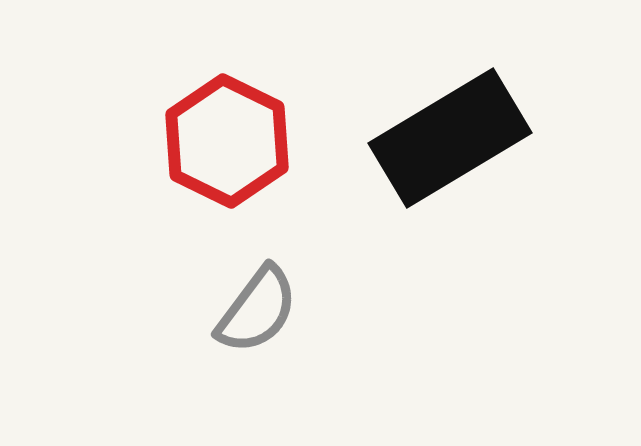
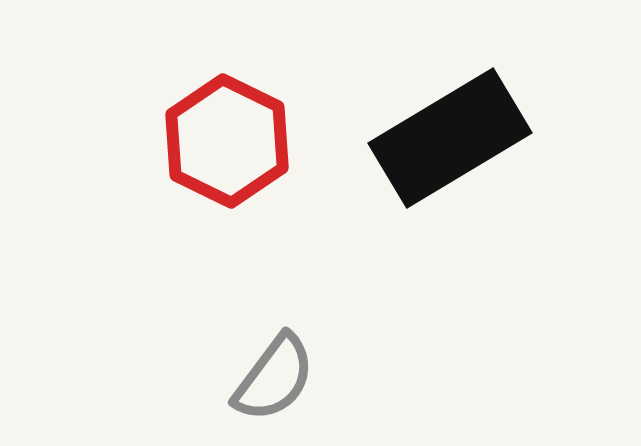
gray semicircle: moved 17 px right, 68 px down
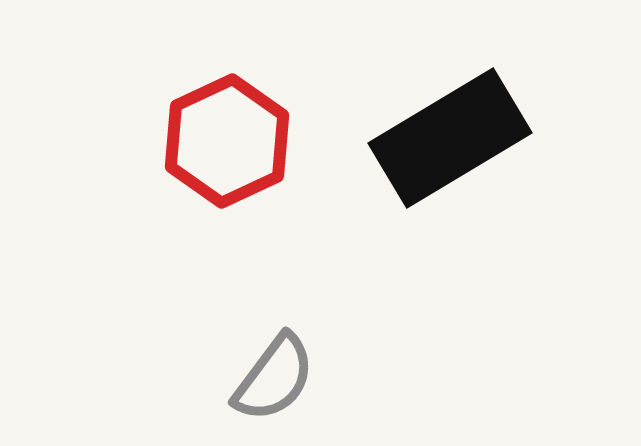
red hexagon: rotated 9 degrees clockwise
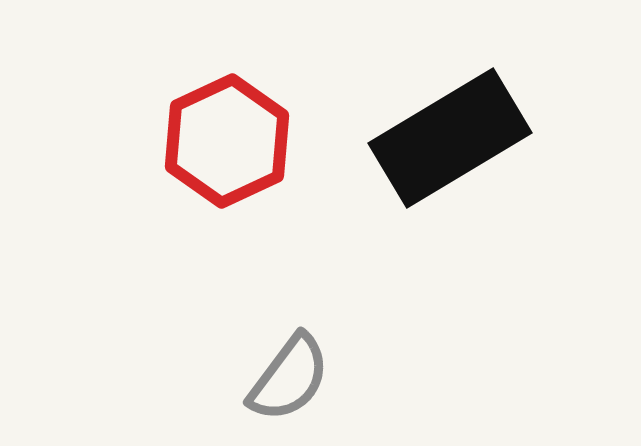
gray semicircle: moved 15 px right
